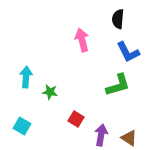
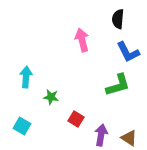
green star: moved 1 px right, 5 px down
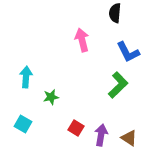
black semicircle: moved 3 px left, 6 px up
green L-shape: rotated 28 degrees counterclockwise
green star: rotated 21 degrees counterclockwise
red square: moved 9 px down
cyan square: moved 1 px right, 2 px up
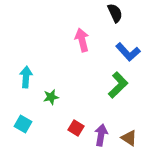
black semicircle: rotated 150 degrees clockwise
blue L-shape: rotated 15 degrees counterclockwise
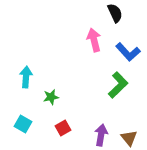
pink arrow: moved 12 px right
red square: moved 13 px left; rotated 28 degrees clockwise
brown triangle: rotated 18 degrees clockwise
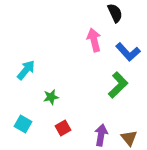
cyan arrow: moved 7 px up; rotated 35 degrees clockwise
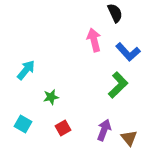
purple arrow: moved 3 px right, 5 px up; rotated 10 degrees clockwise
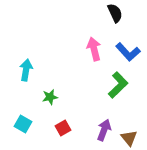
pink arrow: moved 9 px down
cyan arrow: rotated 30 degrees counterclockwise
green star: moved 1 px left
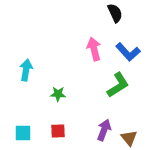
green L-shape: rotated 12 degrees clockwise
green star: moved 8 px right, 3 px up; rotated 14 degrees clockwise
cyan square: moved 9 px down; rotated 30 degrees counterclockwise
red square: moved 5 px left, 3 px down; rotated 28 degrees clockwise
